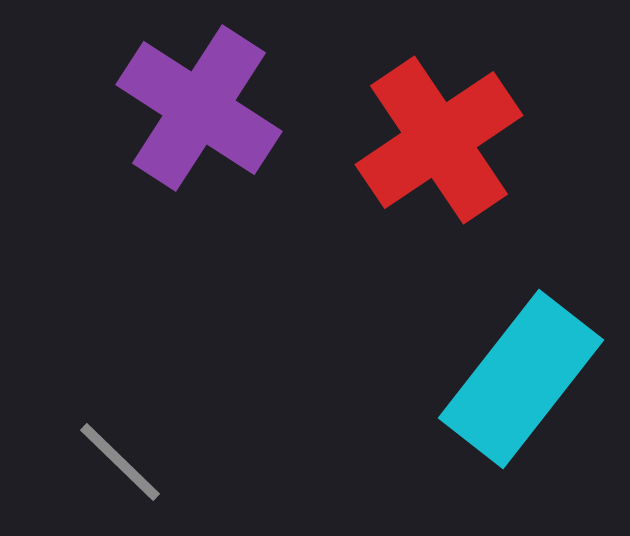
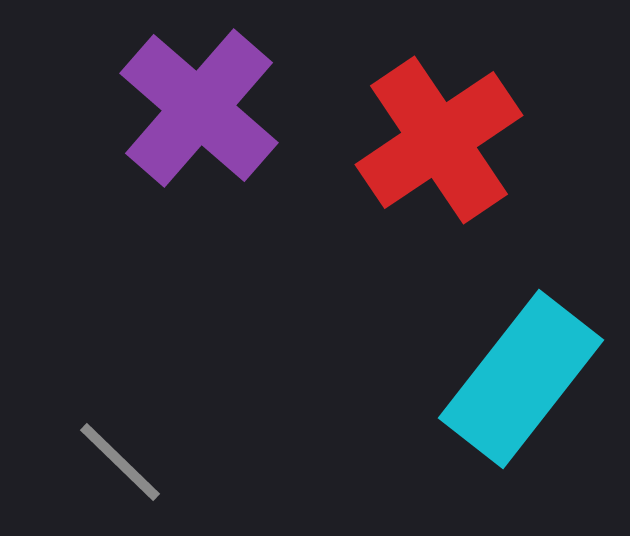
purple cross: rotated 8 degrees clockwise
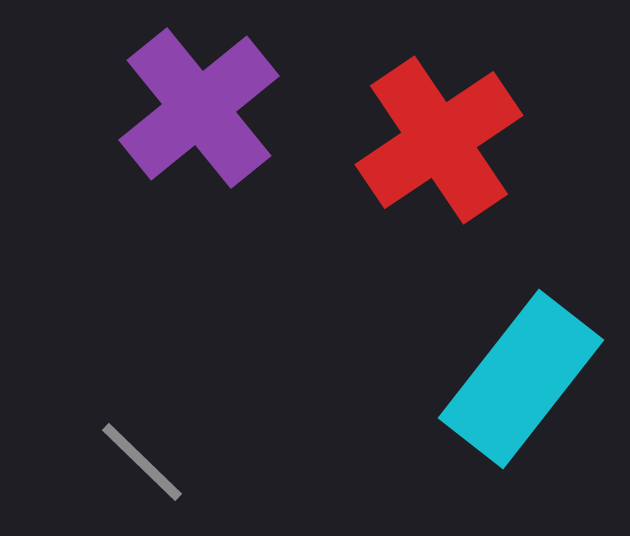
purple cross: rotated 10 degrees clockwise
gray line: moved 22 px right
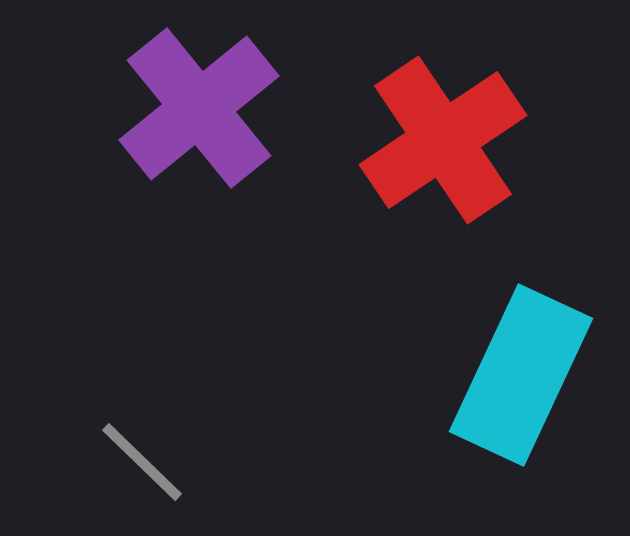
red cross: moved 4 px right
cyan rectangle: moved 4 px up; rotated 13 degrees counterclockwise
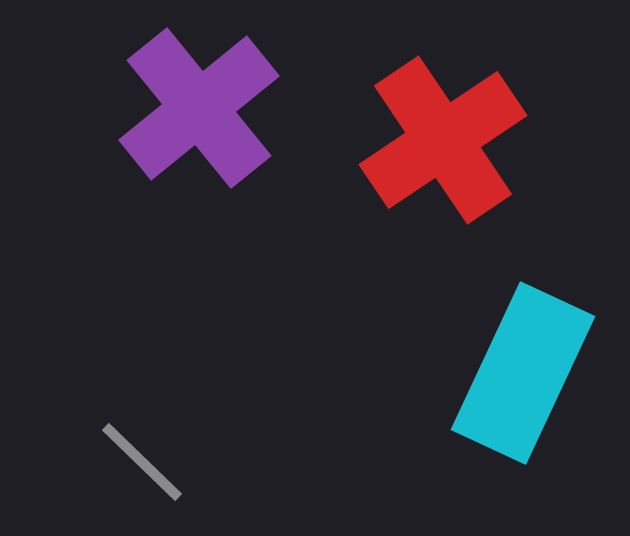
cyan rectangle: moved 2 px right, 2 px up
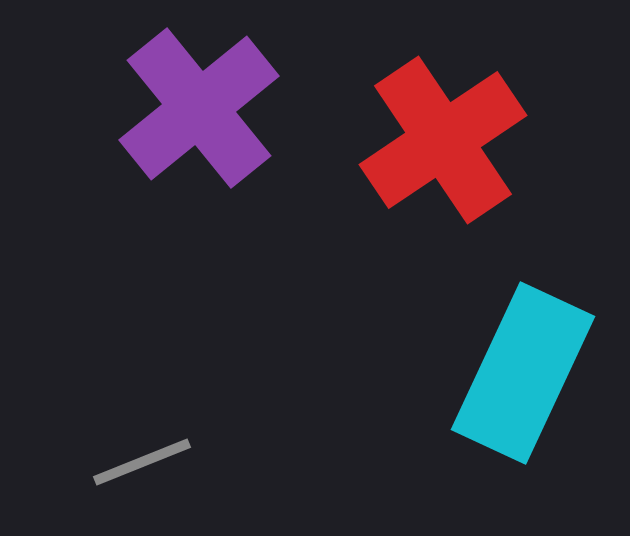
gray line: rotated 66 degrees counterclockwise
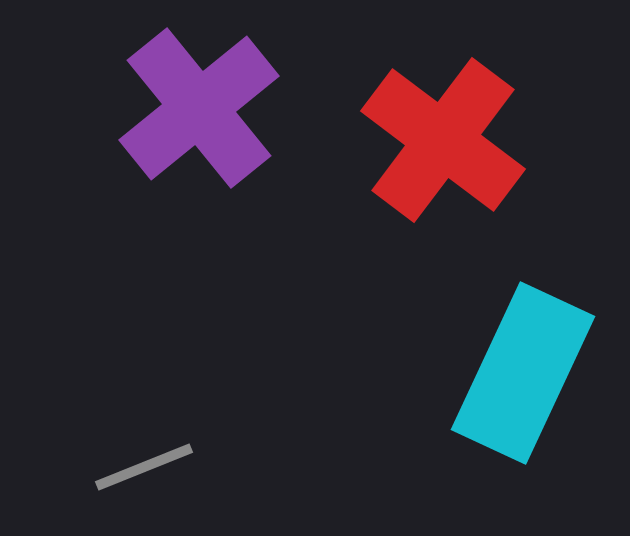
red cross: rotated 19 degrees counterclockwise
gray line: moved 2 px right, 5 px down
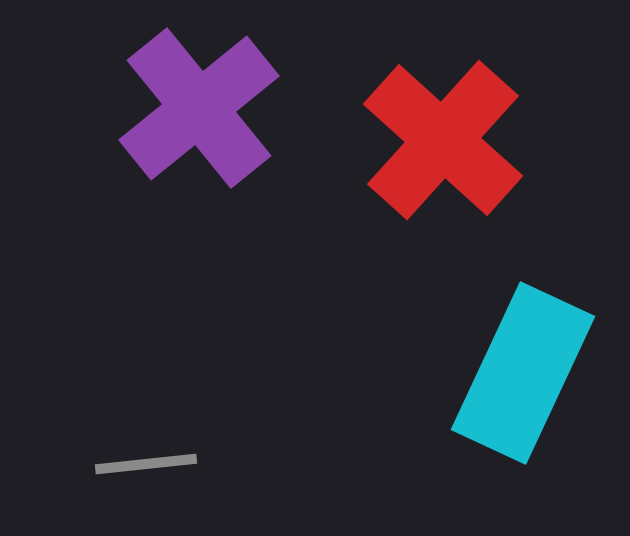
red cross: rotated 5 degrees clockwise
gray line: moved 2 px right, 3 px up; rotated 16 degrees clockwise
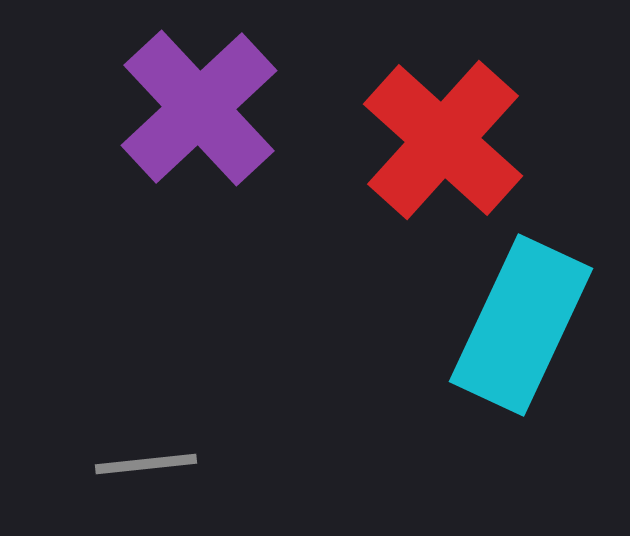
purple cross: rotated 4 degrees counterclockwise
cyan rectangle: moved 2 px left, 48 px up
